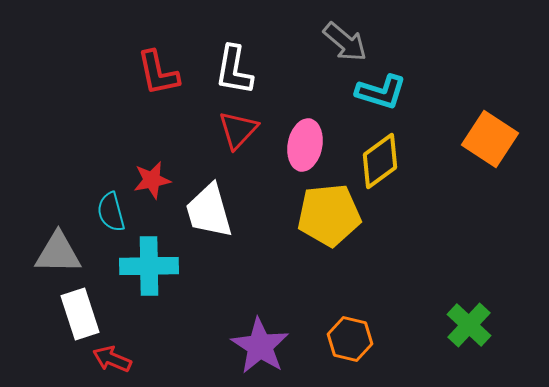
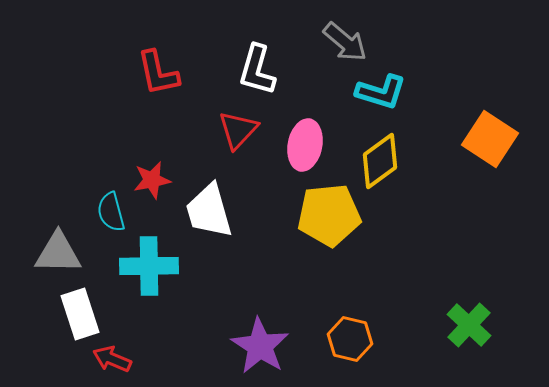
white L-shape: moved 23 px right; rotated 6 degrees clockwise
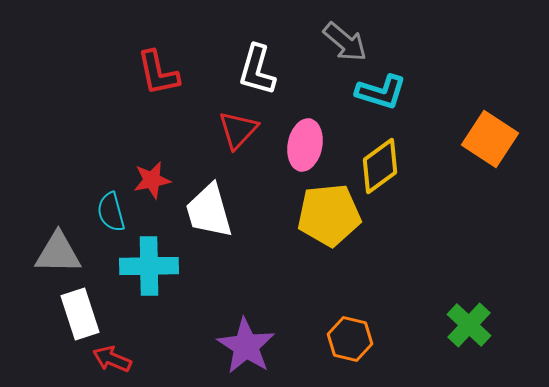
yellow diamond: moved 5 px down
purple star: moved 14 px left
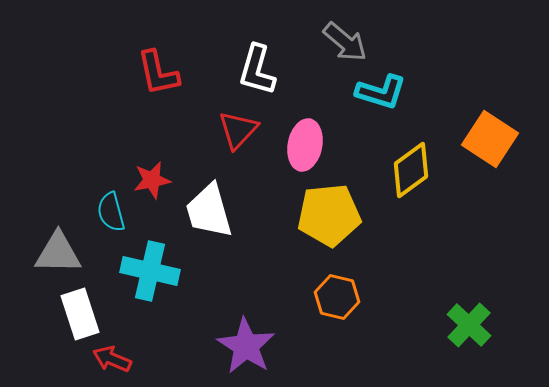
yellow diamond: moved 31 px right, 4 px down
cyan cross: moved 1 px right, 5 px down; rotated 14 degrees clockwise
orange hexagon: moved 13 px left, 42 px up
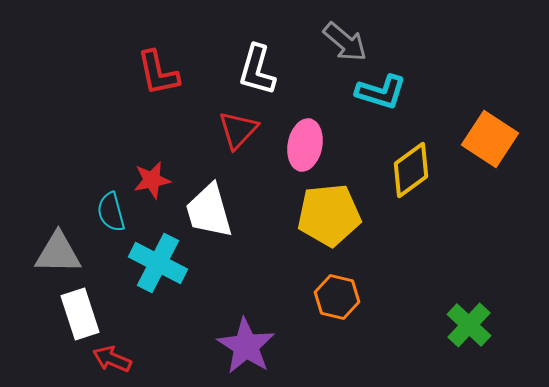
cyan cross: moved 8 px right, 8 px up; rotated 14 degrees clockwise
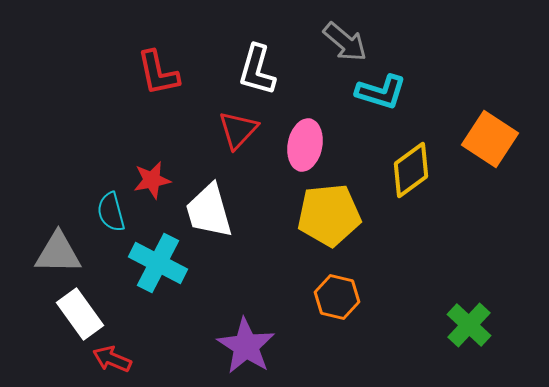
white rectangle: rotated 18 degrees counterclockwise
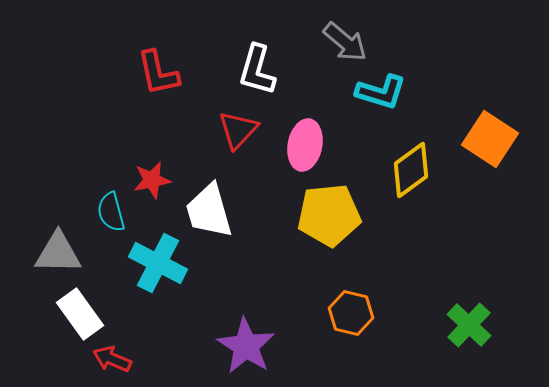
orange hexagon: moved 14 px right, 16 px down
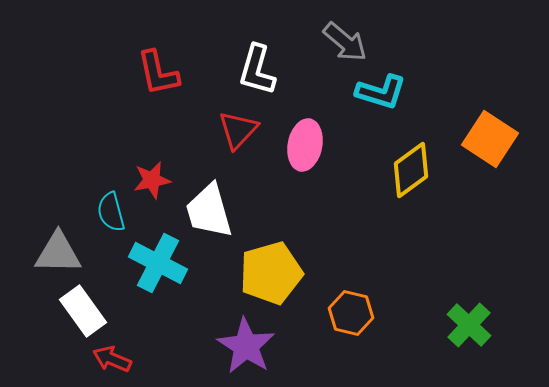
yellow pentagon: moved 58 px left, 58 px down; rotated 10 degrees counterclockwise
white rectangle: moved 3 px right, 3 px up
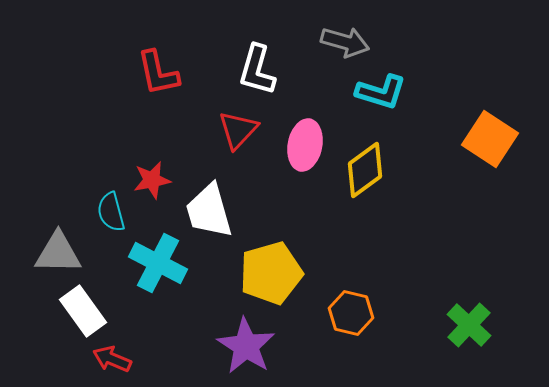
gray arrow: rotated 24 degrees counterclockwise
yellow diamond: moved 46 px left
